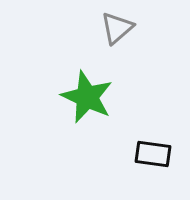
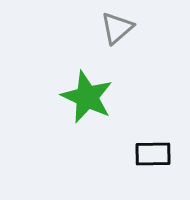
black rectangle: rotated 9 degrees counterclockwise
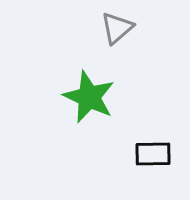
green star: moved 2 px right
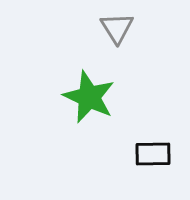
gray triangle: rotated 21 degrees counterclockwise
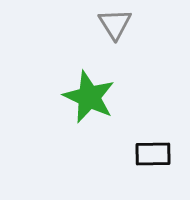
gray triangle: moved 2 px left, 4 px up
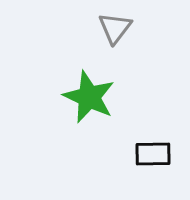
gray triangle: moved 4 px down; rotated 9 degrees clockwise
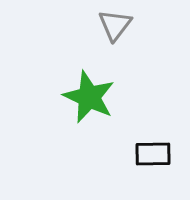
gray triangle: moved 3 px up
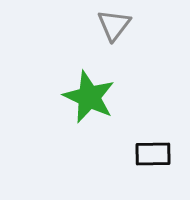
gray triangle: moved 1 px left
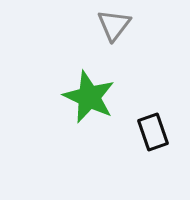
black rectangle: moved 22 px up; rotated 72 degrees clockwise
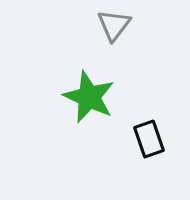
black rectangle: moved 4 px left, 7 px down
